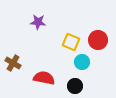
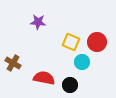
red circle: moved 1 px left, 2 px down
black circle: moved 5 px left, 1 px up
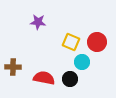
brown cross: moved 4 px down; rotated 28 degrees counterclockwise
black circle: moved 6 px up
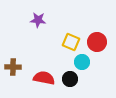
purple star: moved 2 px up
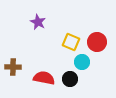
purple star: moved 2 px down; rotated 21 degrees clockwise
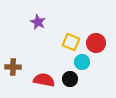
red circle: moved 1 px left, 1 px down
red semicircle: moved 2 px down
